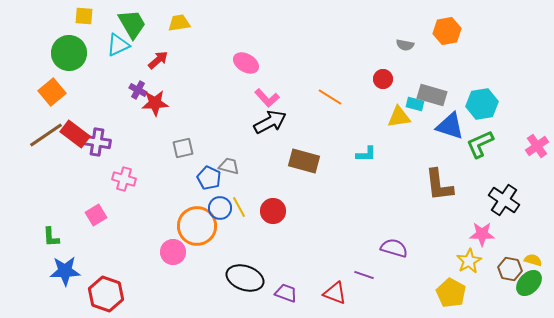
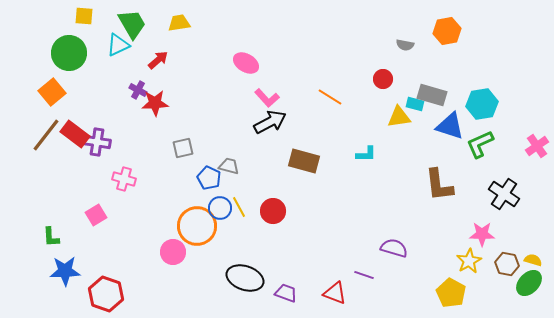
brown line at (46, 135): rotated 18 degrees counterclockwise
black cross at (504, 200): moved 6 px up
brown hexagon at (510, 269): moved 3 px left, 5 px up
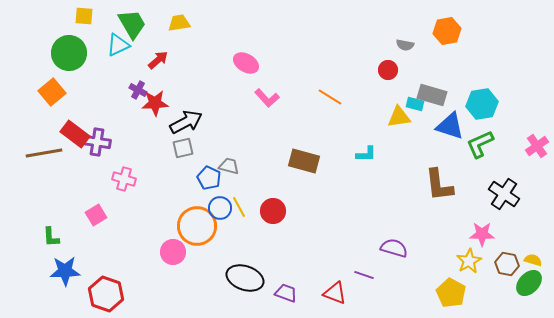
red circle at (383, 79): moved 5 px right, 9 px up
black arrow at (270, 122): moved 84 px left
brown line at (46, 135): moved 2 px left, 18 px down; rotated 42 degrees clockwise
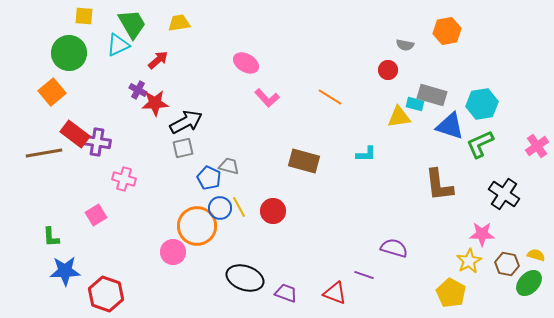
yellow semicircle at (533, 260): moved 3 px right, 5 px up
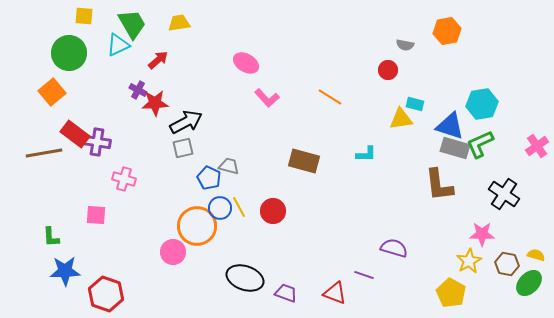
gray rectangle at (432, 95): moved 23 px right, 53 px down
yellow triangle at (399, 117): moved 2 px right, 2 px down
pink square at (96, 215): rotated 35 degrees clockwise
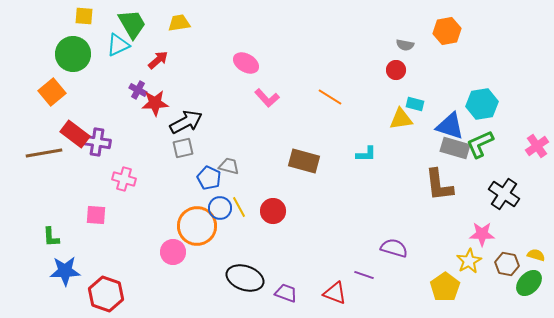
green circle at (69, 53): moved 4 px right, 1 px down
red circle at (388, 70): moved 8 px right
yellow pentagon at (451, 293): moved 6 px left, 6 px up; rotated 8 degrees clockwise
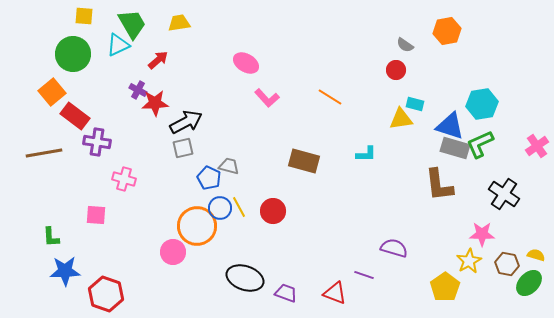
gray semicircle at (405, 45): rotated 24 degrees clockwise
red rectangle at (75, 134): moved 18 px up
